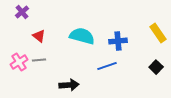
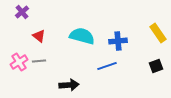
gray line: moved 1 px down
black square: moved 1 px up; rotated 24 degrees clockwise
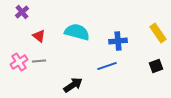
cyan semicircle: moved 5 px left, 4 px up
black arrow: moved 4 px right; rotated 30 degrees counterclockwise
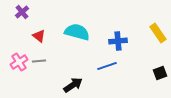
black square: moved 4 px right, 7 px down
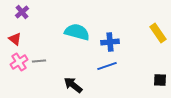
red triangle: moved 24 px left, 3 px down
blue cross: moved 8 px left, 1 px down
black square: moved 7 px down; rotated 24 degrees clockwise
black arrow: rotated 108 degrees counterclockwise
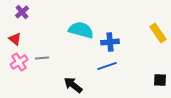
cyan semicircle: moved 4 px right, 2 px up
gray line: moved 3 px right, 3 px up
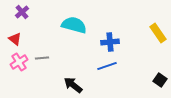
cyan semicircle: moved 7 px left, 5 px up
black square: rotated 32 degrees clockwise
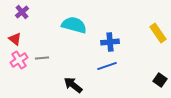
pink cross: moved 2 px up
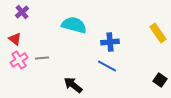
blue line: rotated 48 degrees clockwise
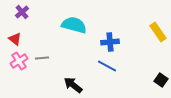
yellow rectangle: moved 1 px up
pink cross: moved 1 px down
black square: moved 1 px right
